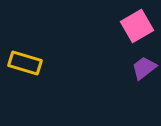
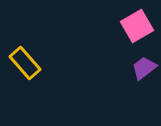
yellow rectangle: rotated 32 degrees clockwise
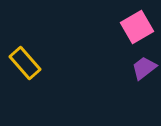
pink square: moved 1 px down
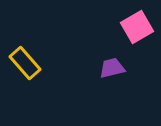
purple trapezoid: moved 32 px left; rotated 24 degrees clockwise
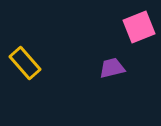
pink square: moved 2 px right; rotated 8 degrees clockwise
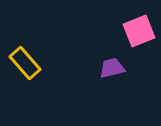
pink square: moved 4 px down
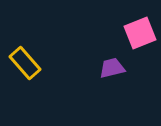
pink square: moved 1 px right, 2 px down
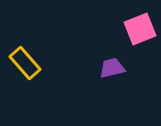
pink square: moved 4 px up
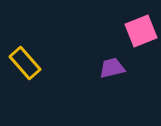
pink square: moved 1 px right, 2 px down
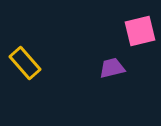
pink square: moved 1 px left; rotated 8 degrees clockwise
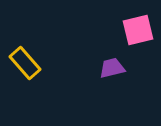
pink square: moved 2 px left, 1 px up
